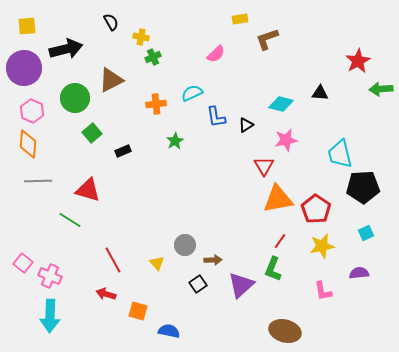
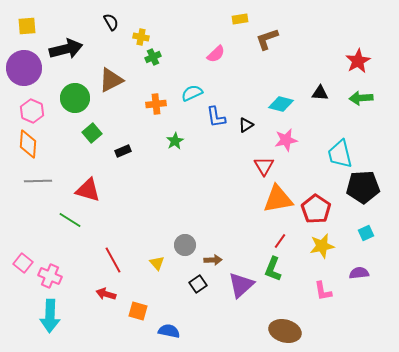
green arrow at (381, 89): moved 20 px left, 9 px down
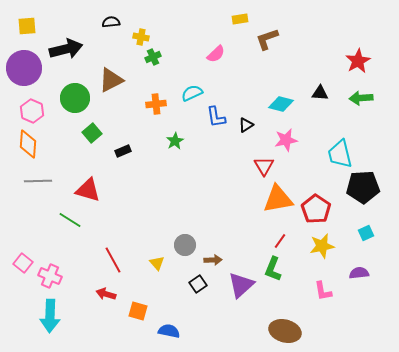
black semicircle at (111, 22): rotated 66 degrees counterclockwise
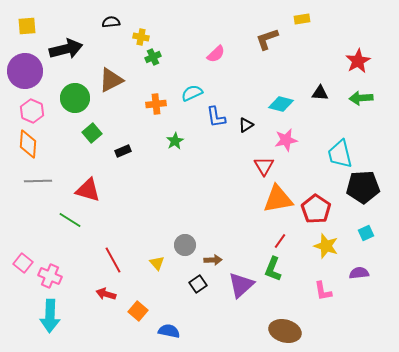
yellow rectangle at (240, 19): moved 62 px right
purple circle at (24, 68): moved 1 px right, 3 px down
yellow star at (322, 246): moved 4 px right; rotated 30 degrees clockwise
orange square at (138, 311): rotated 24 degrees clockwise
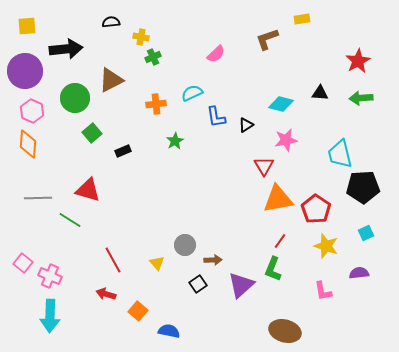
black arrow at (66, 49): rotated 8 degrees clockwise
gray line at (38, 181): moved 17 px down
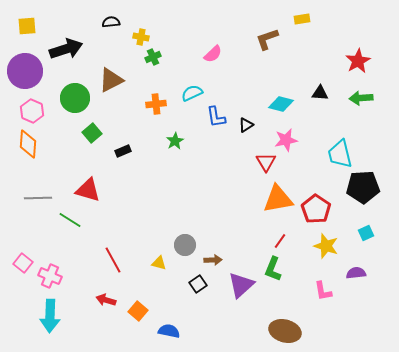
black arrow at (66, 49): rotated 12 degrees counterclockwise
pink semicircle at (216, 54): moved 3 px left
red triangle at (264, 166): moved 2 px right, 4 px up
yellow triangle at (157, 263): moved 2 px right; rotated 35 degrees counterclockwise
purple semicircle at (359, 273): moved 3 px left
red arrow at (106, 294): moved 6 px down
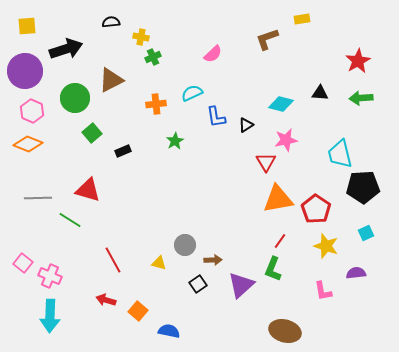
orange diamond at (28, 144): rotated 72 degrees counterclockwise
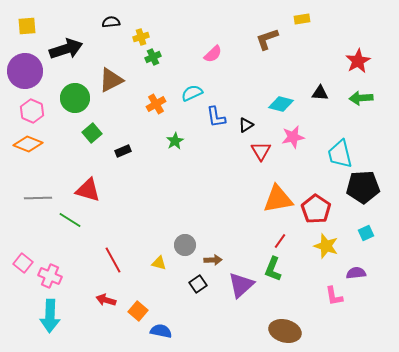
yellow cross at (141, 37): rotated 28 degrees counterclockwise
orange cross at (156, 104): rotated 24 degrees counterclockwise
pink star at (286, 140): moved 7 px right, 3 px up
red triangle at (266, 162): moved 5 px left, 11 px up
pink L-shape at (323, 291): moved 11 px right, 5 px down
blue semicircle at (169, 331): moved 8 px left
